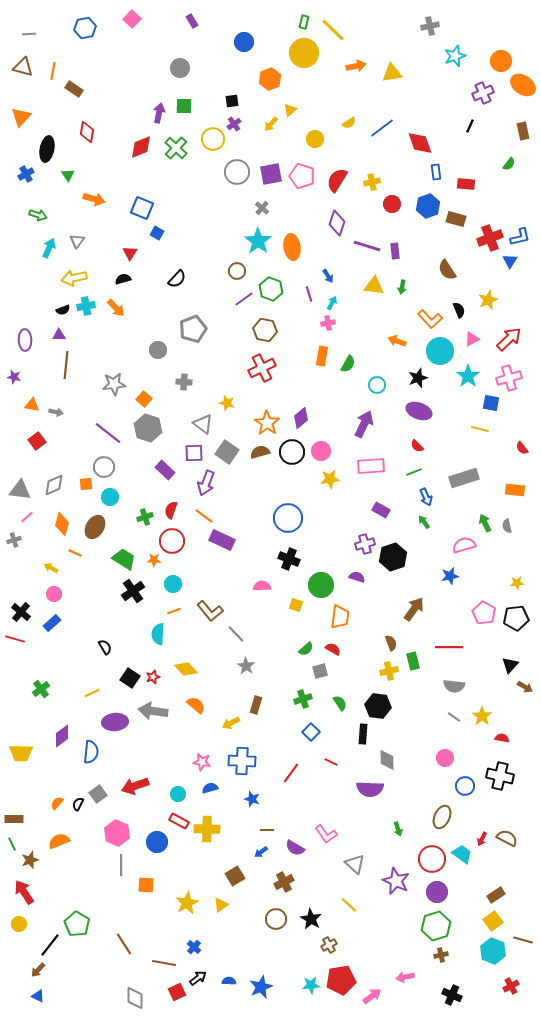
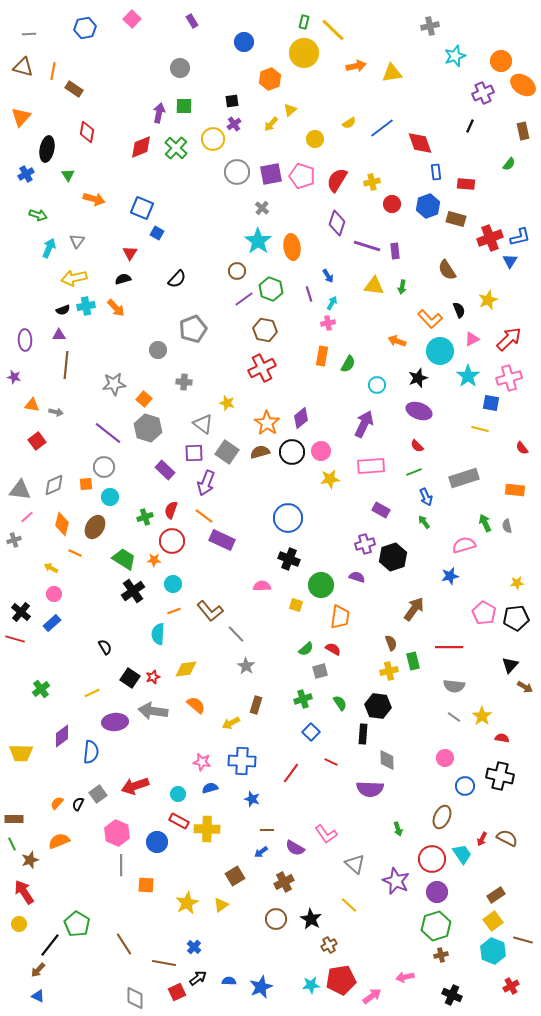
yellow diamond at (186, 669): rotated 55 degrees counterclockwise
cyan trapezoid at (462, 854): rotated 20 degrees clockwise
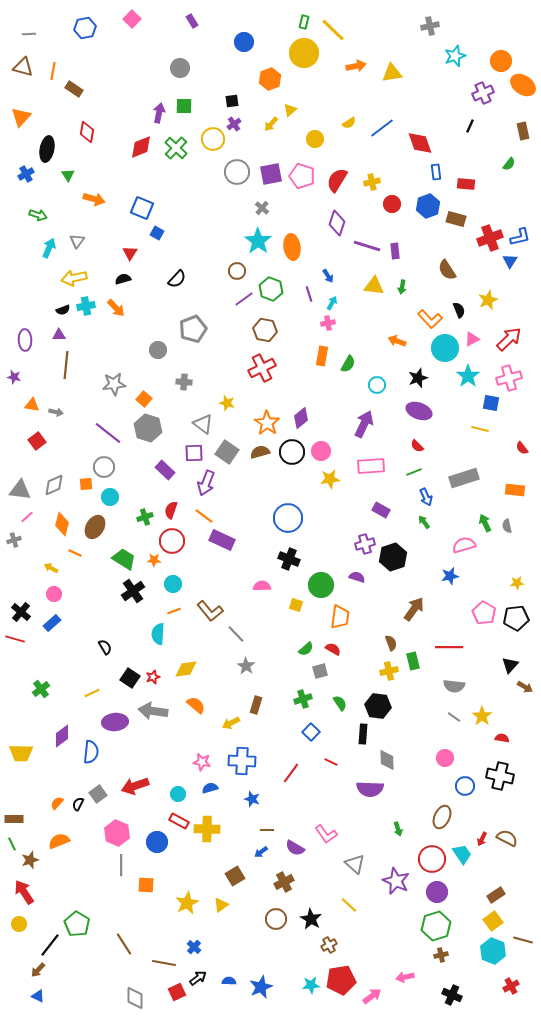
cyan circle at (440, 351): moved 5 px right, 3 px up
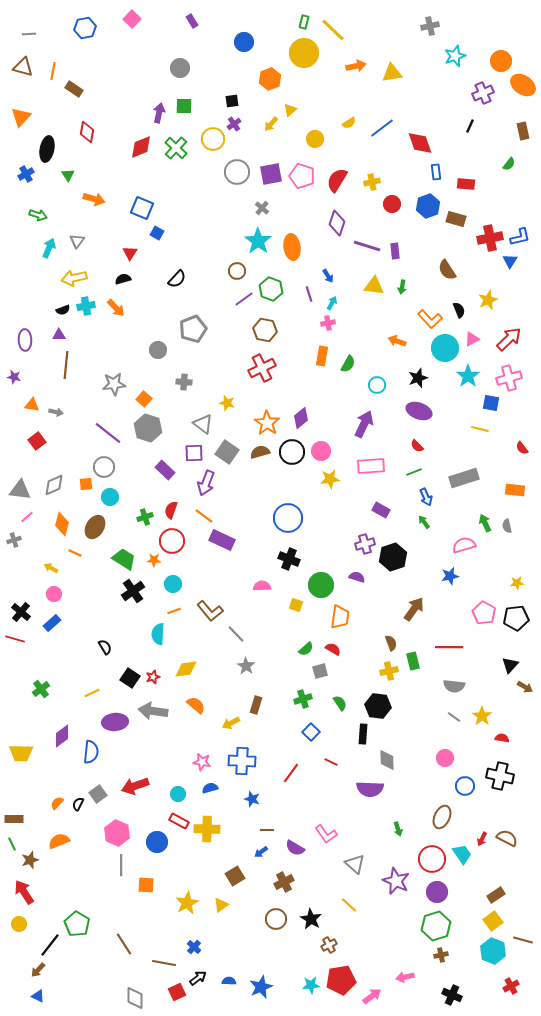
red cross at (490, 238): rotated 10 degrees clockwise
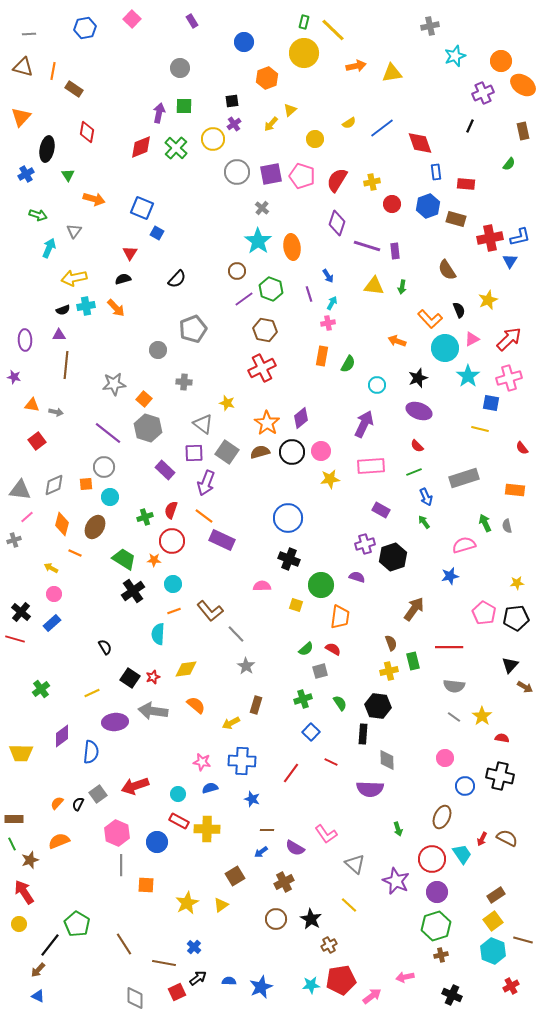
orange hexagon at (270, 79): moved 3 px left, 1 px up
gray triangle at (77, 241): moved 3 px left, 10 px up
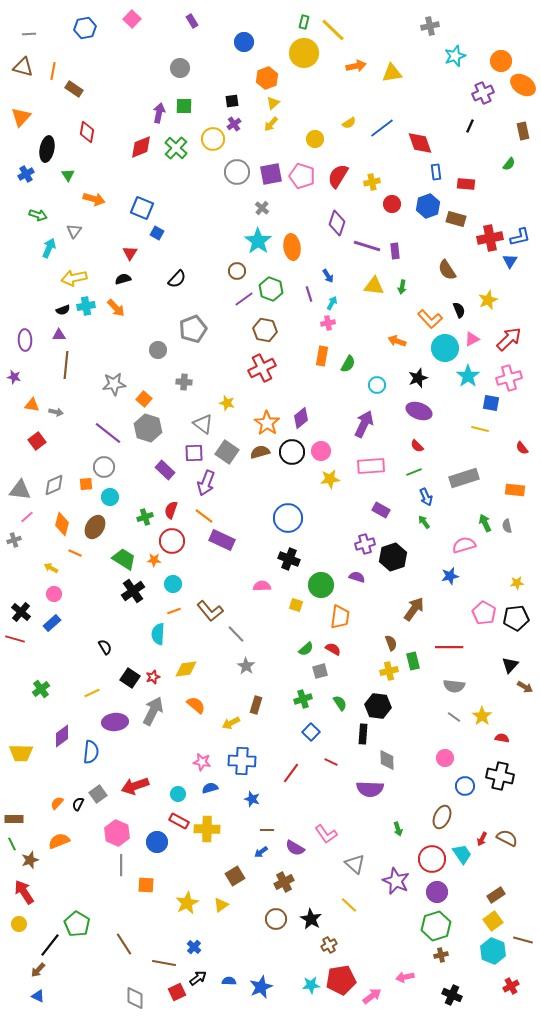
yellow triangle at (290, 110): moved 17 px left, 7 px up
red semicircle at (337, 180): moved 1 px right, 4 px up
gray arrow at (153, 711): rotated 108 degrees clockwise
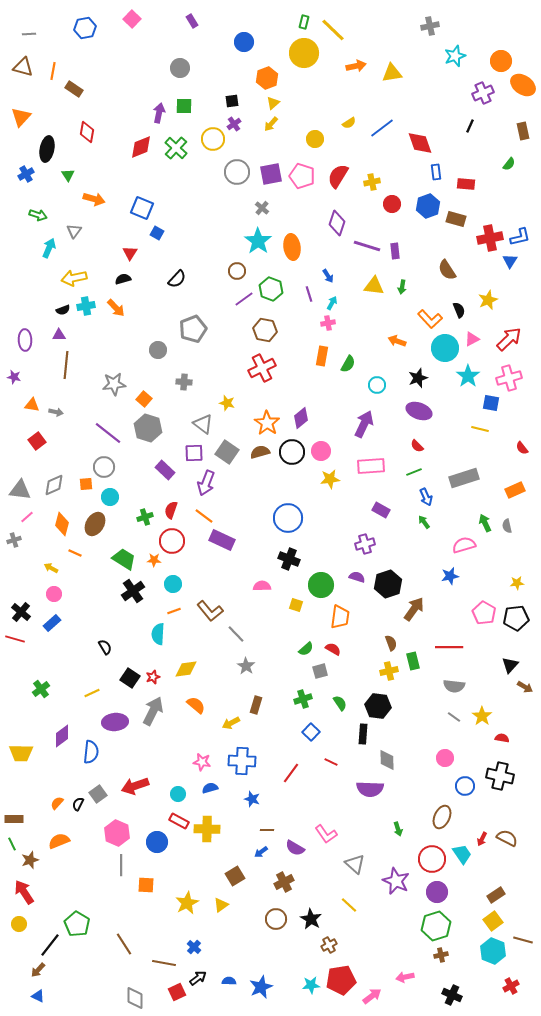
orange rectangle at (515, 490): rotated 30 degrees counterclockwise
brown ellipse at (95, 527): moved 3 px up
black hexagon at (393, 557): moved 5 px left, 27 px down
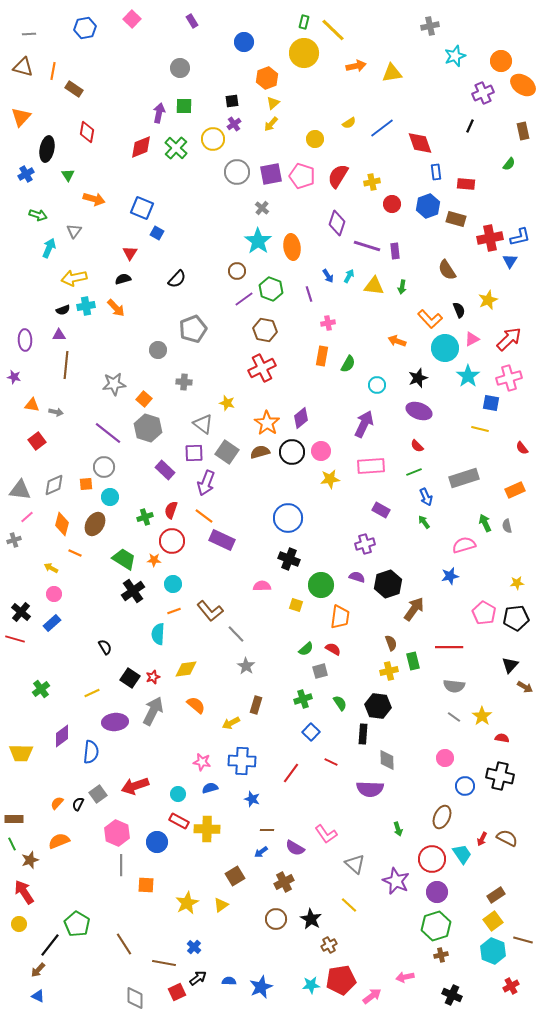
cyan arrow at (332, 303): moved 17 px right, 27 px up
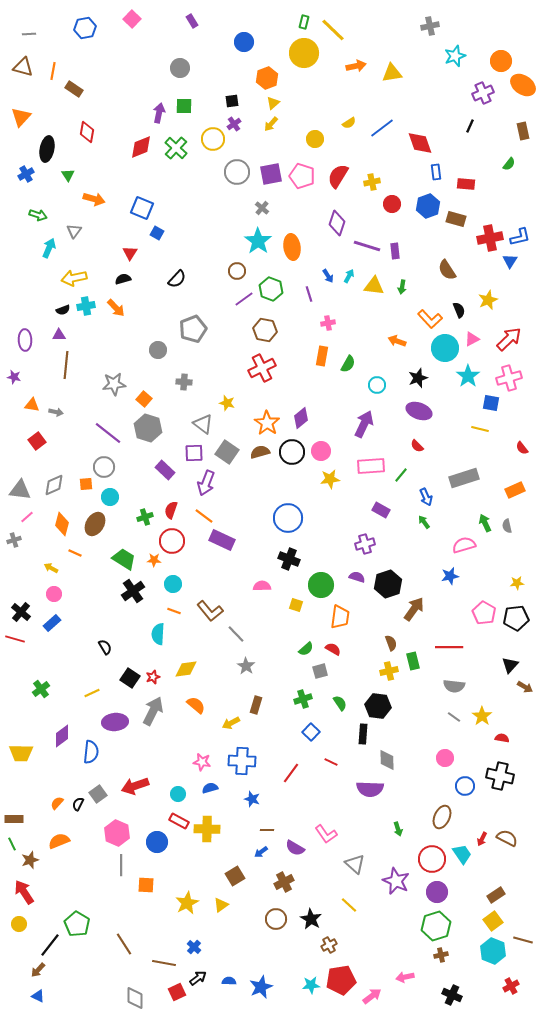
green line at (414, 472): moved 13 px left, 3 px down; rotated 28 degrees counterclockwise
orange line at (174, 611): rotated 40 degrees clockwise
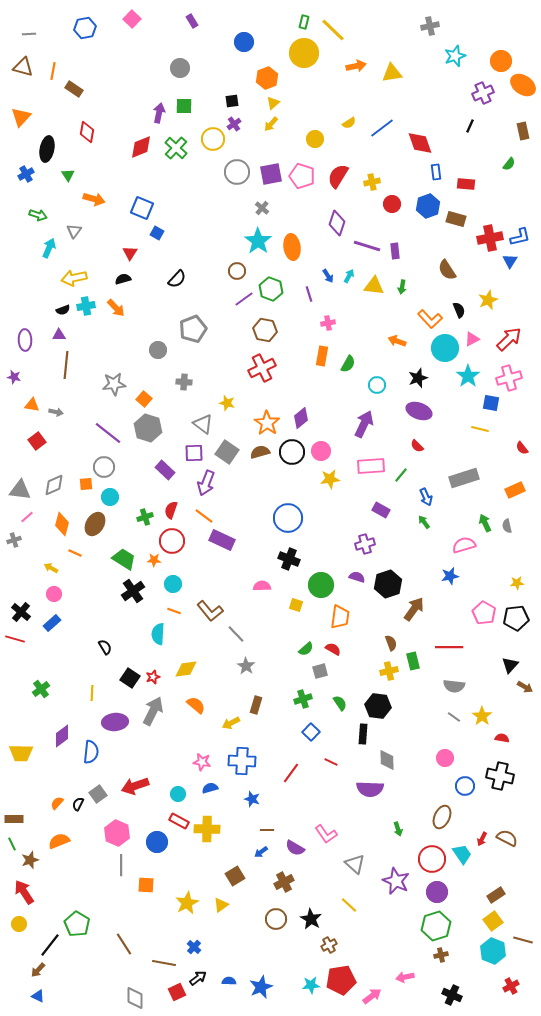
yellow line at (92, 693): rotated 63 degrees counterclockwise
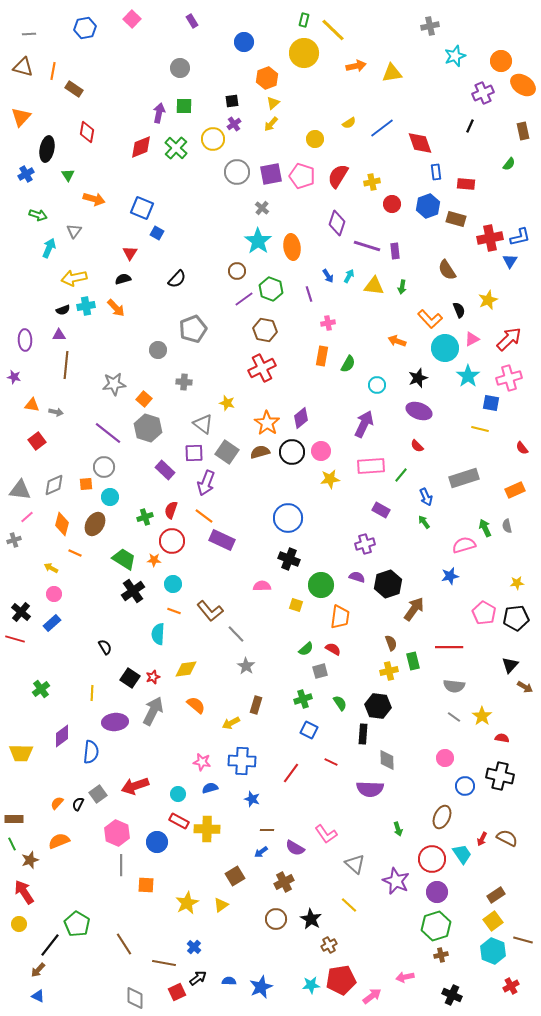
green rectangle at (304, 22): moved 2 px up
green arrow at (485, 523): moved 5 px down
blue square at (311, 732): moved 2 px left, 2 px up; rotated 18 degrees counterclockwise
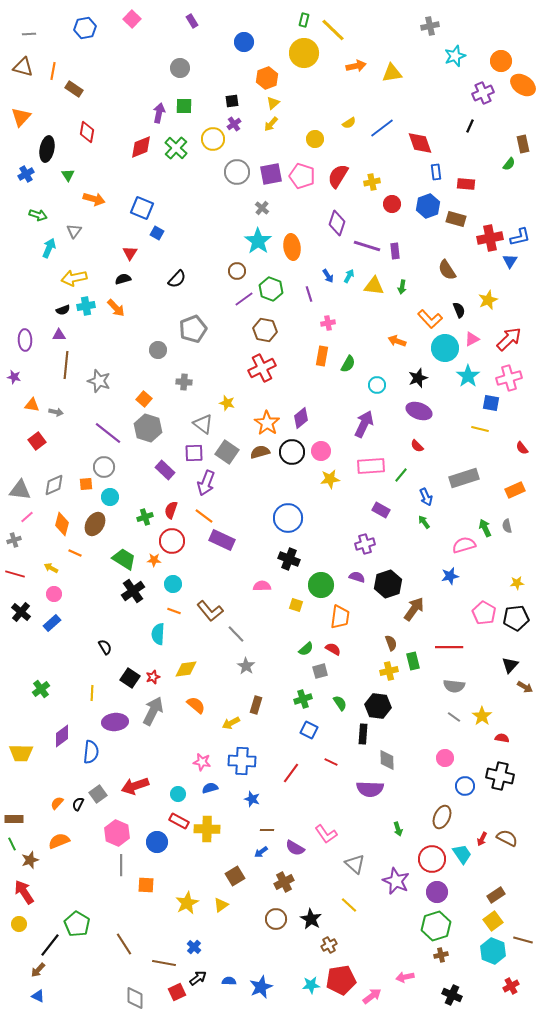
brown rectangle at (523, 131): moved 13 px down
gray star at (114, 384): moved 15 px left, 3 px up; rotated 25 degrees clockwise
red line at (15, 639): moved 65 px up
